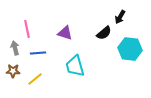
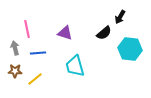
brown star: moved 2 px right
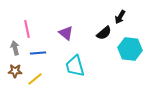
purple triangle: moved 1 px right; rotated 21 degrees clockwise
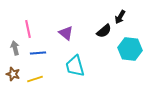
pink line: moved 1 px right
black semicircle: moved 2 px up
brown star: moved 2 px left, 3 px down; rotated 16 degrees clockwise
yellow line: rotated 21 degrees clockwise
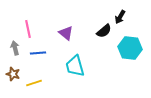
cyan hexagon: moved 1 px up
yellow line: moved 1 px left, 4 px down
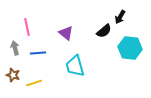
pink line: moved 1 px left, 2 px up
brown star: moved 1 px down
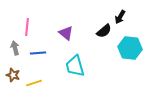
pink line: rotated 18 degrees clockwise
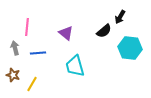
yellow line: moved 2 px left, 1 px down; rotated 42 degrees counterclockwise
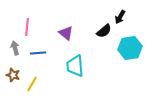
cyan hexagon: rotated 15 degrees counterclockwise
cyan trapezoid: rotated 10 degrees clockwise
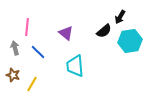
cyan hexagon: moved 7 px up
blue line: moved 1 px up; rotated 49 degrees clockwise
